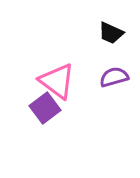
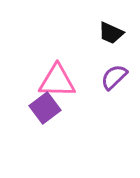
purple semicircle: rotated 28 degrees counterclockwise
pink triangle: rotated 36 degrees counterclockwise
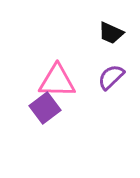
purple semicircle: moved 3 px left
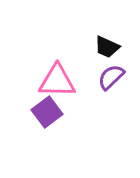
black trapezoid: moved 4 px left, 14 px down
purple square: moved 2 px right, 4 px down
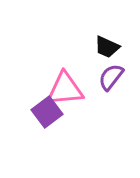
purple semicircle: rotated 8 degrees counterclockwise
pink triangle: moved 8 px right, 8 px down; rotated 6 degrees counterclockwise
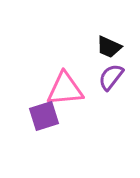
black trapezoid: moved 2 px right
purple square: moved 3 px left, 4 px down; rotated 20 degrees clockwise
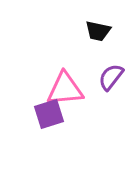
black trapezoid: moved 11 px left, 16 px up; rotated 12 degrees counterclockwise
purple square: moved 5 px right, 2 px up
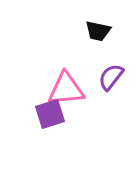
pink triangle: moved 1 px right
purple square: moved 1 px right
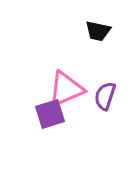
purple semicircle: moved 6 px left, 19 px down; rotated 20 degrees counterclockwise
pink triangle: rotated 18 degrees counterclockwise
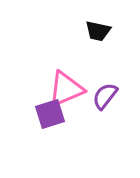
purple semicircle: rotated 20 degrees clockwise
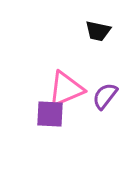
purple square: rotated 20 degrees clockwise
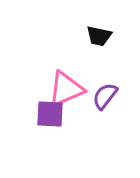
black trapezoid: moved 1 px right, 5 px down
